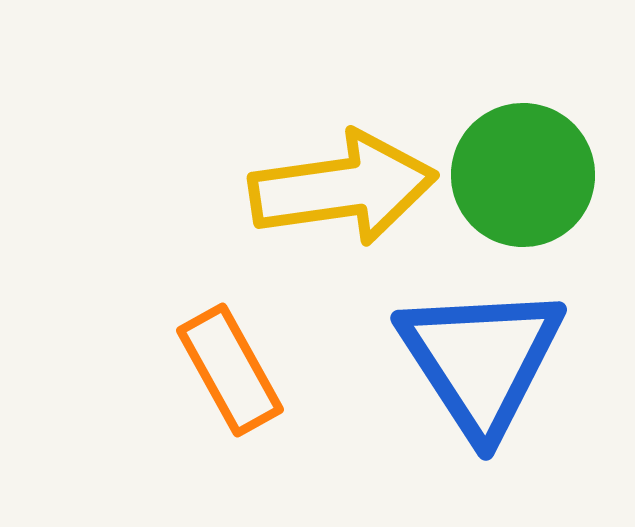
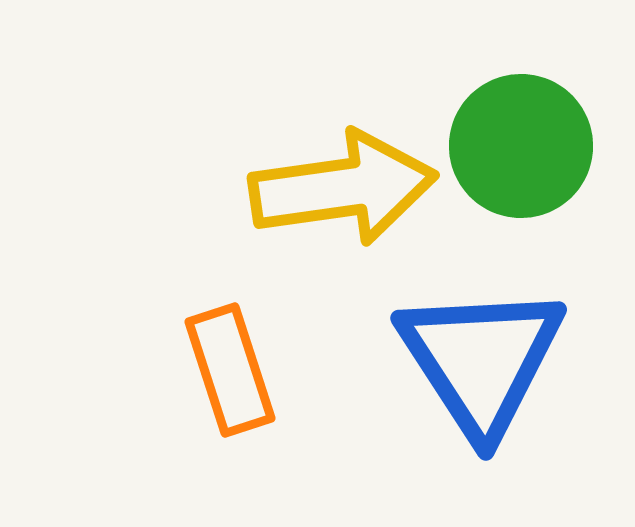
green circle: moved 2 px left, 29 px up
orange rectangle: rotated 11 degrees clockwise
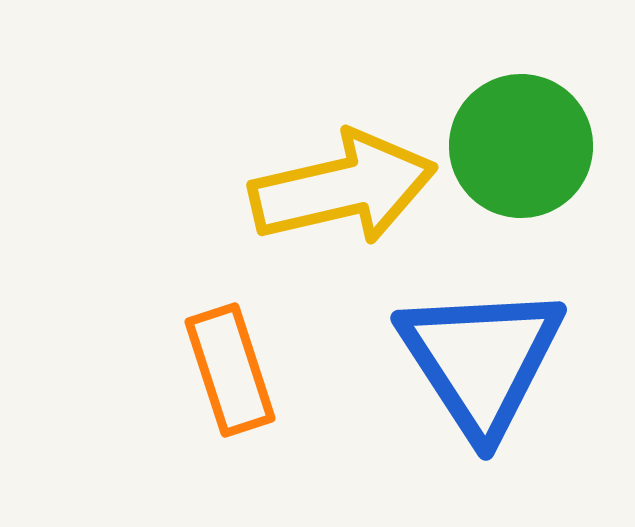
yellow arrow: rotated 5 degrees counterclockwise
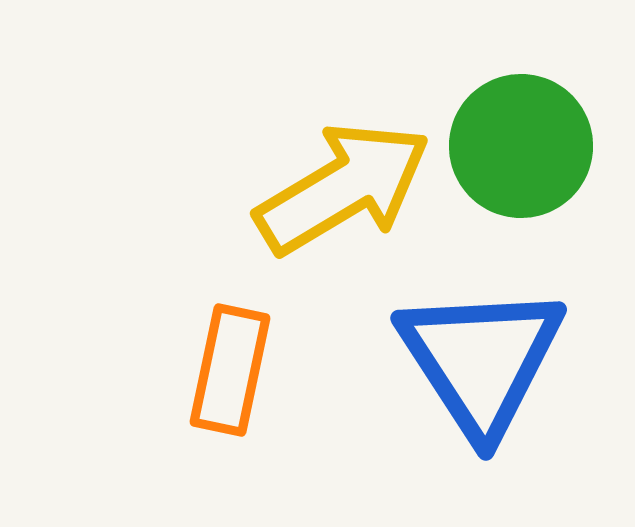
yellow arrow: rotated 18 degrees counterclockwise
orange rectangle: rotated 30 degrees clockwise
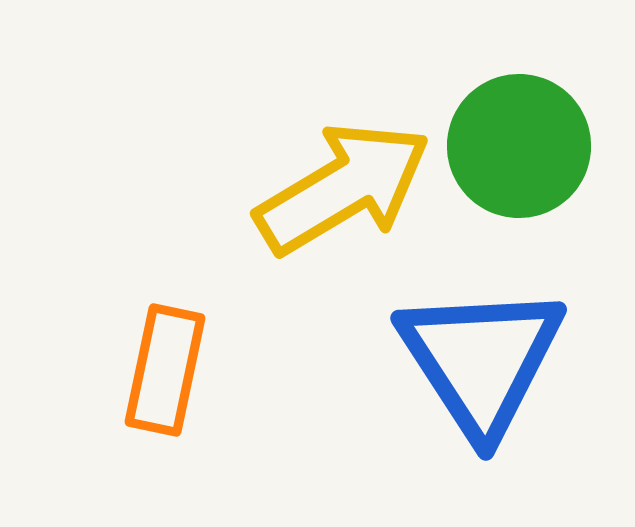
green circle: moved 2 px left
orange rectangle: moved 65 px left
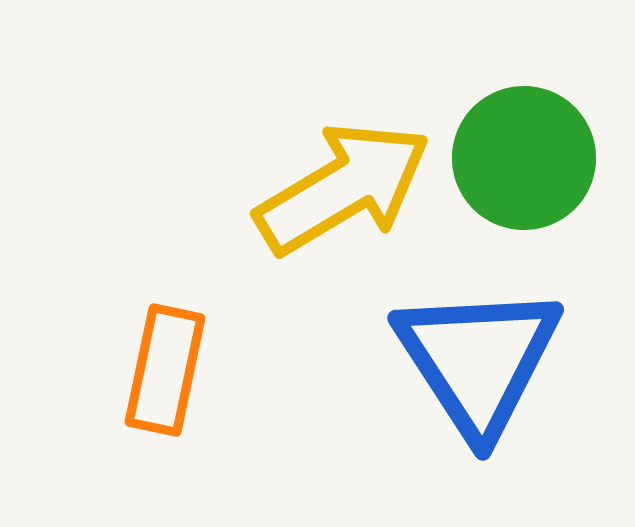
green circle: moved 5 px right, 12 px down
blue triangle: moved 3 px left
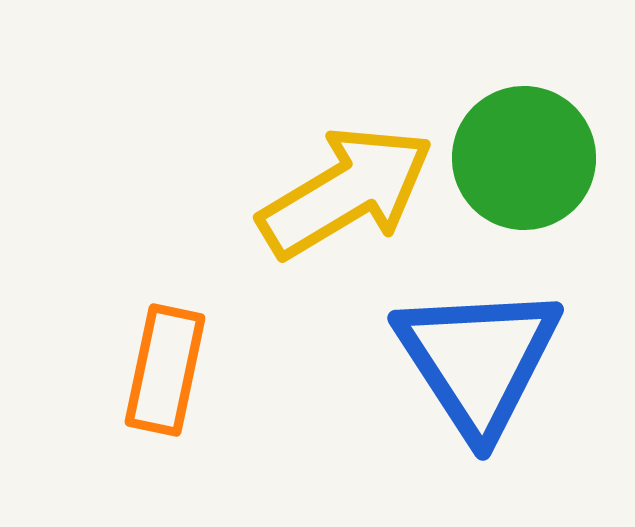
yellow arrow: moved 3 px right, 4 px down
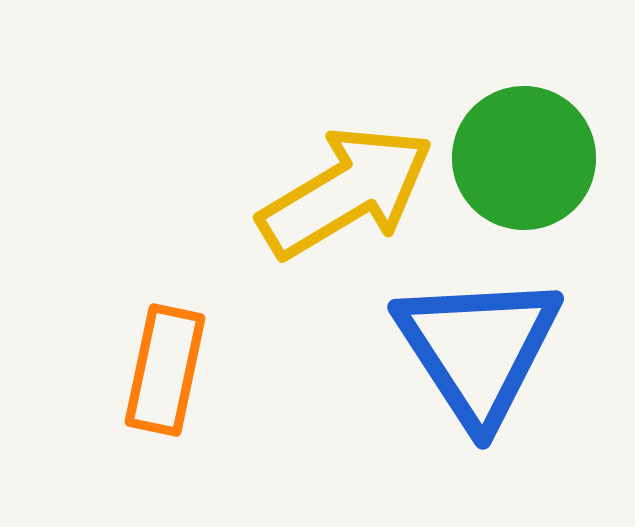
blue triangle: moved 11 px up
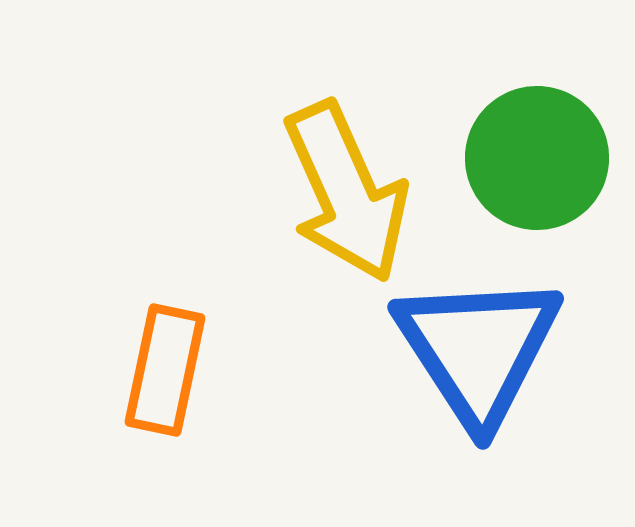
green circle: moved 13 px right
yellow arrow: rotated 97 degrees clockwise
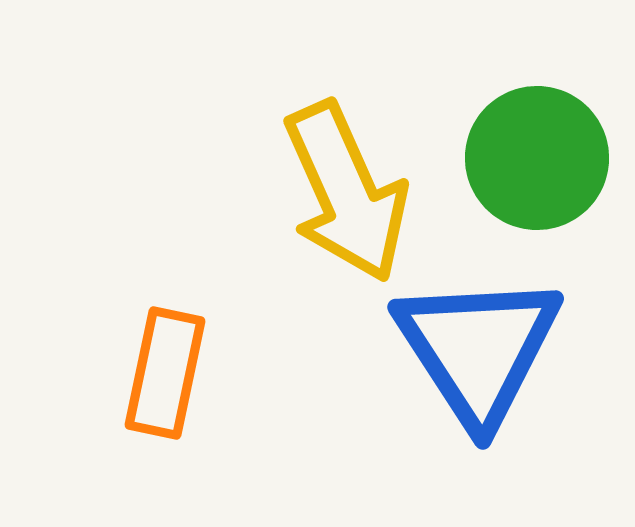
orange rectangle: moved 3 px down
